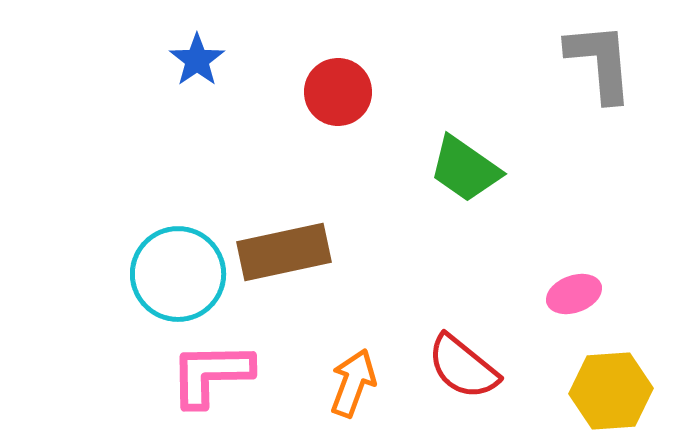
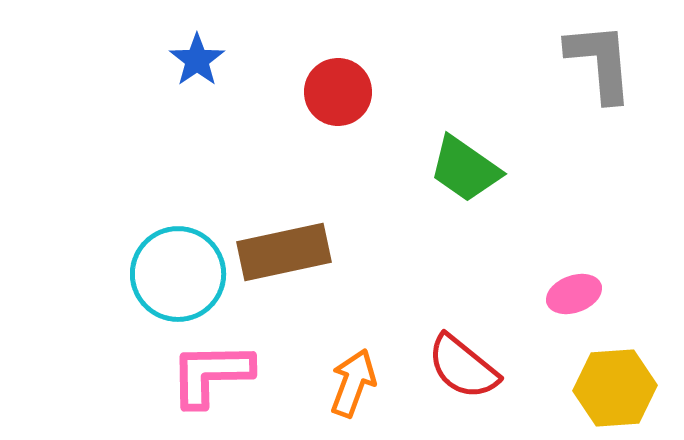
yellow hexagon: moved 4 px right, 3 px up
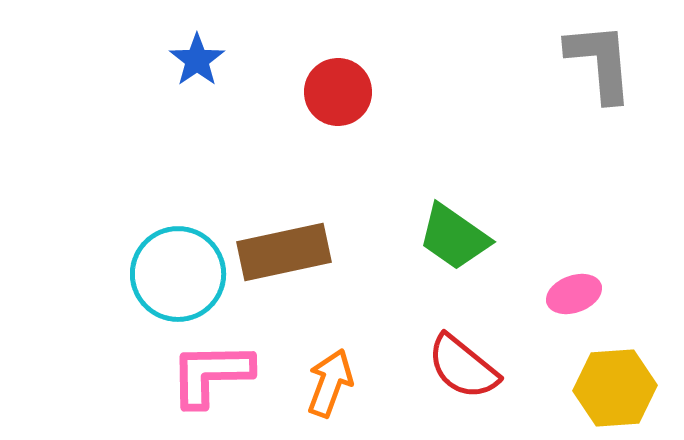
green trapezoid: moved 11 px left, 68 px down
orange arrow: moved 23 px left
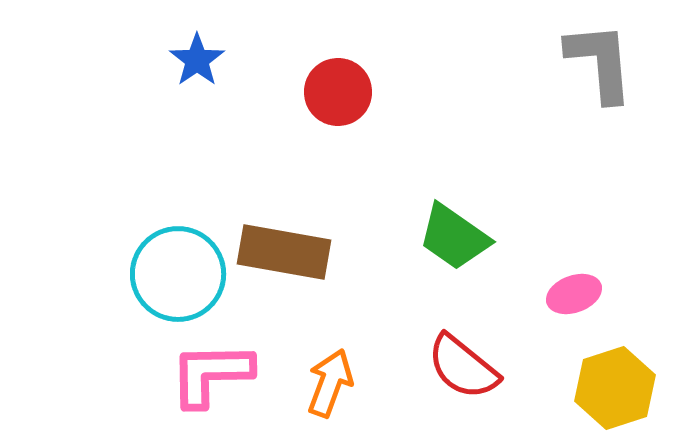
brown rectangle: rotated 22 degrees clockwise
yellow hexagon: rotated 14 degrees counterclockwise
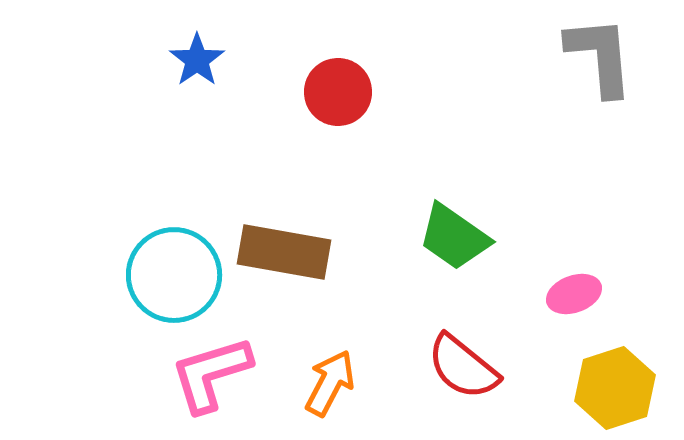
gray L-shape: moved 6 px up
cyan circle: moved 4 px left, 1 px down
pink L-shape: rotated 16 degrees counterclockwise
orange arrow: rotated 8 degrees clockwise
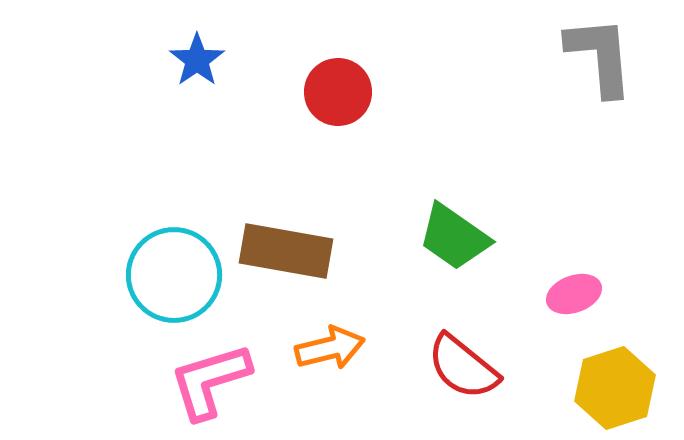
brown rectangle: moved 2 px right, 1 px up
pink L-shape: moved 1 px left, 7 px down
orange arrow: moved 35 px up; rotated 48 degrees clockwise
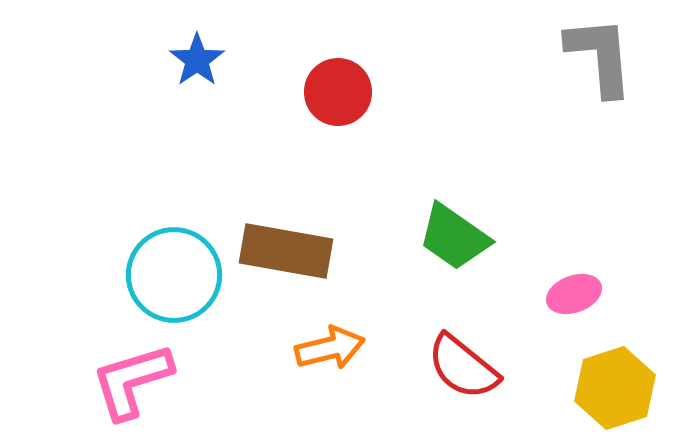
pink L-shape: moved 78 px left
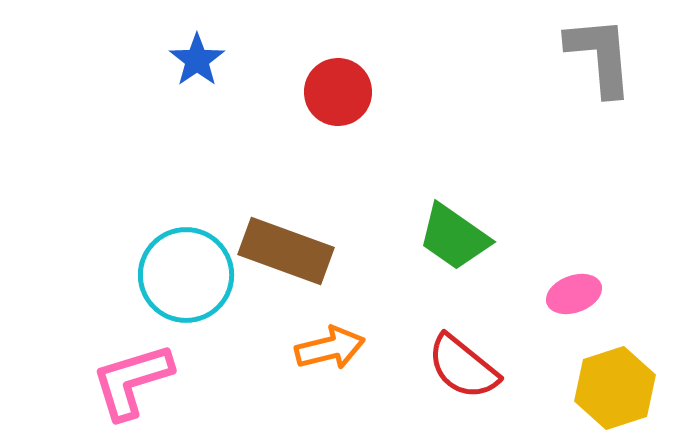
brown rectangle: rotated 10 degrees clockwise
cyan circle: moved 12 px right
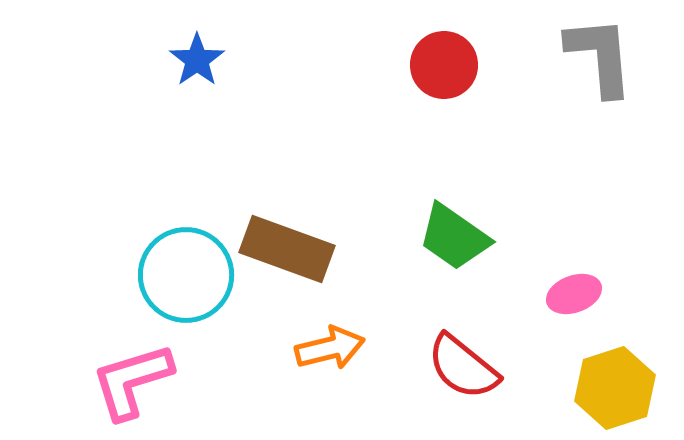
red circle: moved 106 px right, 27 px up
brown rectangle: moved 1 px right, 2 px up
